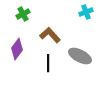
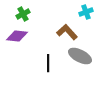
brown L-shape: moved 17 px right, 3 px up
purple diamond: moved 13 px up; rotated 60 degrees clockwise
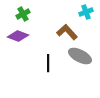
purple diamond: moved 1 px right; rotated 15 degrees clockwise
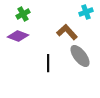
gray ellipse: rotated 25 degrees clockwise
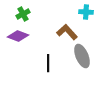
cyan cross: rotated 24 degrees clockwise
gray ellipse: moved 2 px right; rotated 15 degrees clockwise
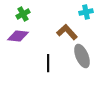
cyan cross: rotated 16 degrees counterclockwise
purple diamond: rotated 15 degrees counterclockwise
